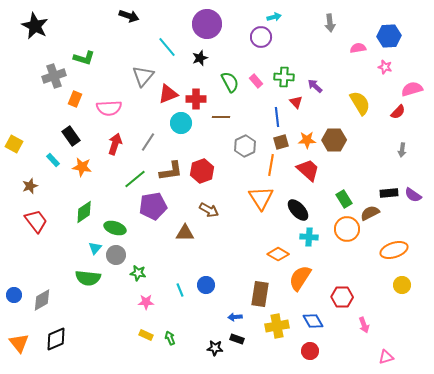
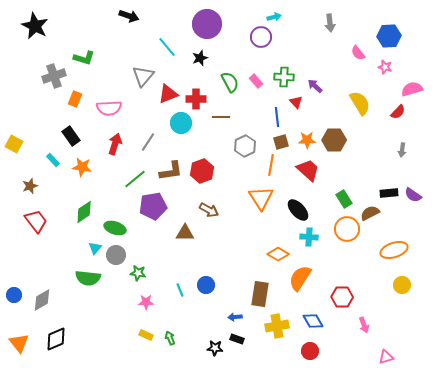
pink semicircle at (358, 48): moved 5 px down; rotated 119 degrees counterclockwise
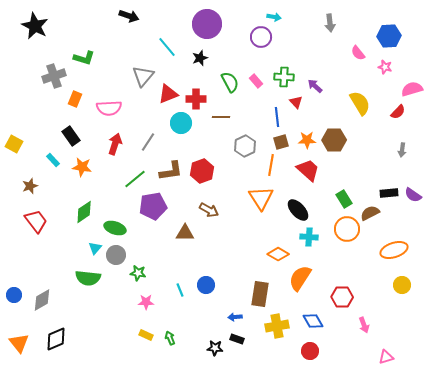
cyan arrow at (274, 17): rotated 24 degrees clockwise
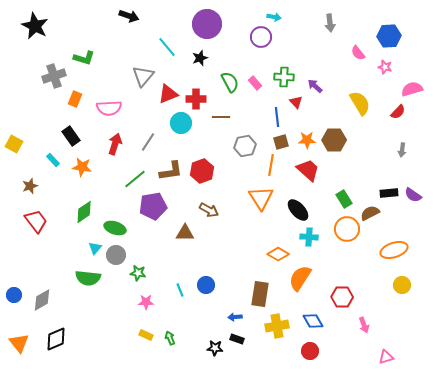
pink rectangle at (256, 81): moved 1 px left, 2 px down
gray hexagon at (245, 146): rotated 15 degrees clockwise
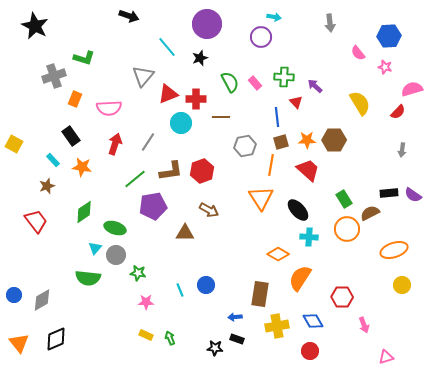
brown star at (30, 186): moved 17 px right
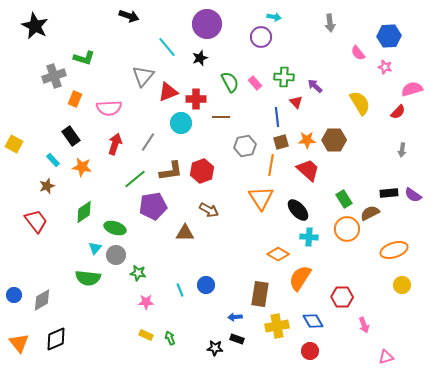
red triangle at (168, 94): moved 2 px up
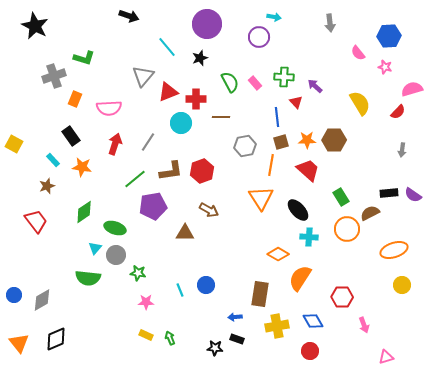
purple circle at (261, 37): moved 2 px left
green rectangle at (344, 199): moved 3 px left, 2 px up
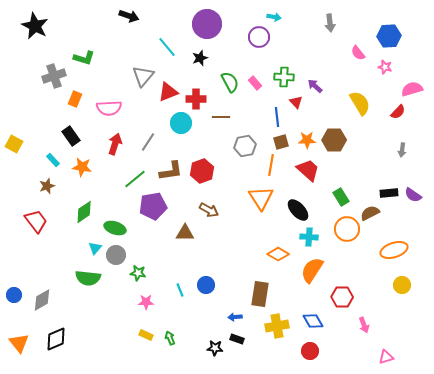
orange semicircle at (300, 278): moved 12 px right, 8 px up
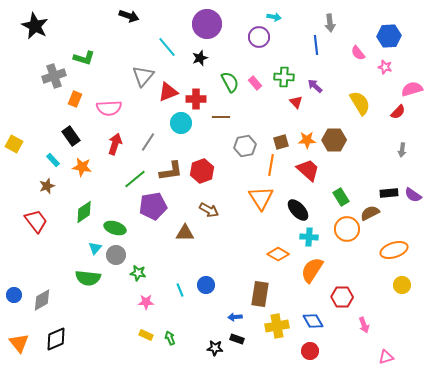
blue line at (277, 117): moved 39 px right, 72 px up
